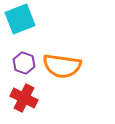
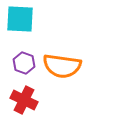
cyan square: rotated 24 degrees clockwise
red cross: moved 2 px down
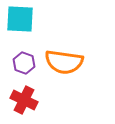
orange semicircle: moved 2 px right, 4 px up
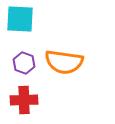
red cross: rotated 28 degrees counterclockwise
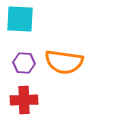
purple hexagon: rotated 15 degrees counterclockwise
